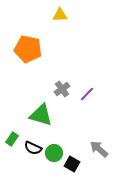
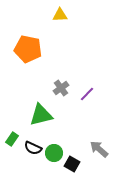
gray cross: moved 1 px left, 1 px up
green triangle: rotated 30 degrees counterclockwise
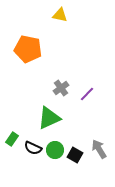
yellow triangle: rotated 14 degrees clockwise
green triangle: moved 8 px right, 3 px down; rotated 10 degrees counterclockwise
gray arrow: rotated 18 degrees clockwise
green circle: moved 1 px right, 3 px up
black square: moved 3 px right, 9 px up
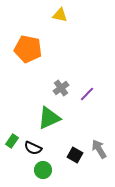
green rectangle: moved 2 px down
green circle: moved 12 px left, 20 px down
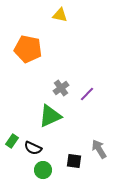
green triangle: moved 1 px right, 2 px up
black square: moved 1 px left, 6 px down; rotated 21 degrees counterclockwise
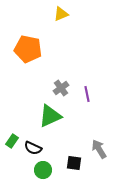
yellow triangle: moved 1 px right, 1 px up; rotated 35 degrees counterclockwise
purple line: rotated 56 degrees counterclockwise
black square: moved 2 px down
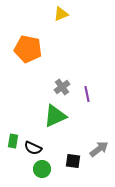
gray cross: moved 1 px right, 1 px up
green triangle: moved 5 px right
green rectangle: moved 1 px right; rotated 24 degrees counterclockwise
gray arrow: rotated 84 degrees clockwise
black square: moved 1 px left, 2 px up
green circle: moved 1 px left, 1 px up
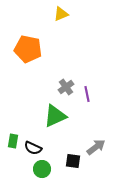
gray cross: moved 4 px right
gray arrow: moved 3 px left, 2 px up
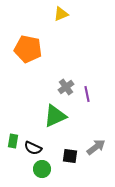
black square: moved 3 px left, 5 px up
